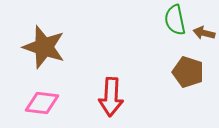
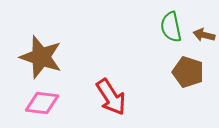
green semicircle: moved 4 px left, 7 px down
brown arrow: moved 2 px down
brown star: moved 3 px left, 10 px down
red arrow: rotated 36 degrees counterclockwise
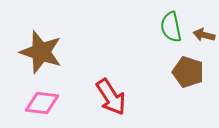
brown star: moved 5 px up
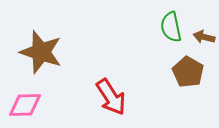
brown arrow: moved 2 px down
brown pentagon: rotated 12 degrees clockwise
pink diamond: moved 17 px left, 2 px down; rotated 8 degrees counterclockwise
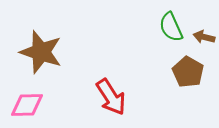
green semicircle: rotated 12 degrees counterclockwise
pink diamond: moved 2 px right
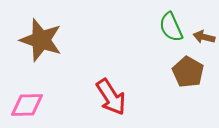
brown star: moved 12 px up
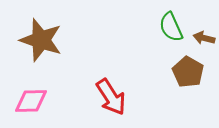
brown arrow: moved 1 px down
pink diamond: moved 4 px right, 4 px up
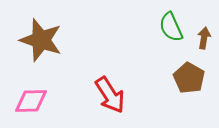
brown arrow: rotated 85 degrees clockwise
brown pentagon: moved 1 px right, 6 px down
red arrow: moved 1 px left, 2 px up
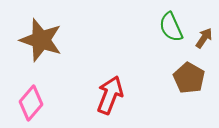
brown arrow: rotated 25 degrees clockwise
red arrow: rotated 126 degrees counterclockwise
pink diamond: moved 2 px down; rotated 48 degrees counterclockwise
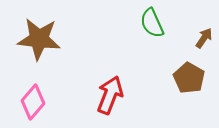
green semicircle: moved 19 px left, 4 px up
brown star: moved 2 px left, 1 px up; rotated 12 degrees counterclockwise
pink diamond: moved 2 px right, 1 px up
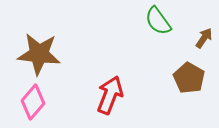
green semicircle: moved 6 px right, 2 px up; rotated 12 degrees counterclockwise
brown star: moved 15 px down
